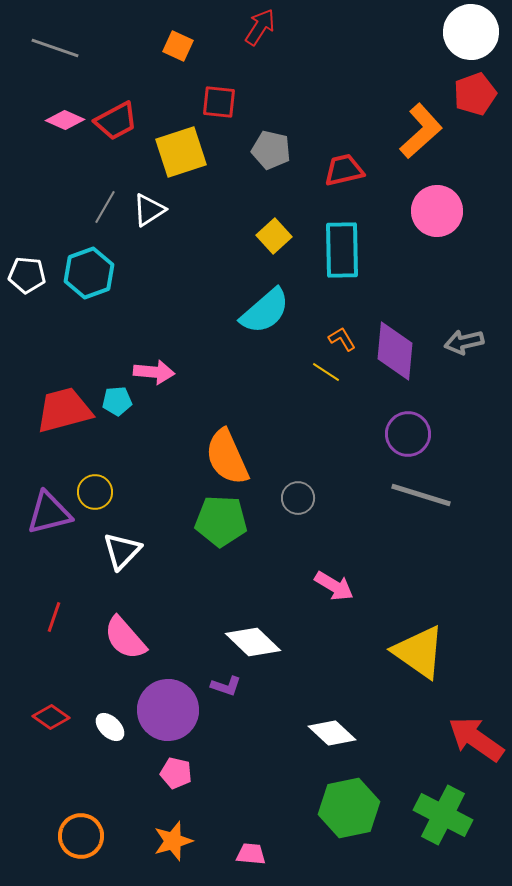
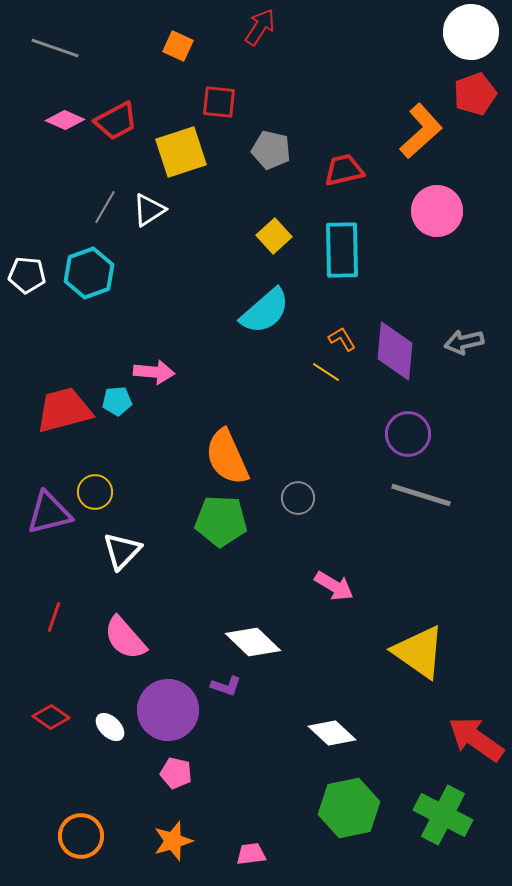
pink trapezoid at (251, 854): rotated 12 degrees counterclockwise
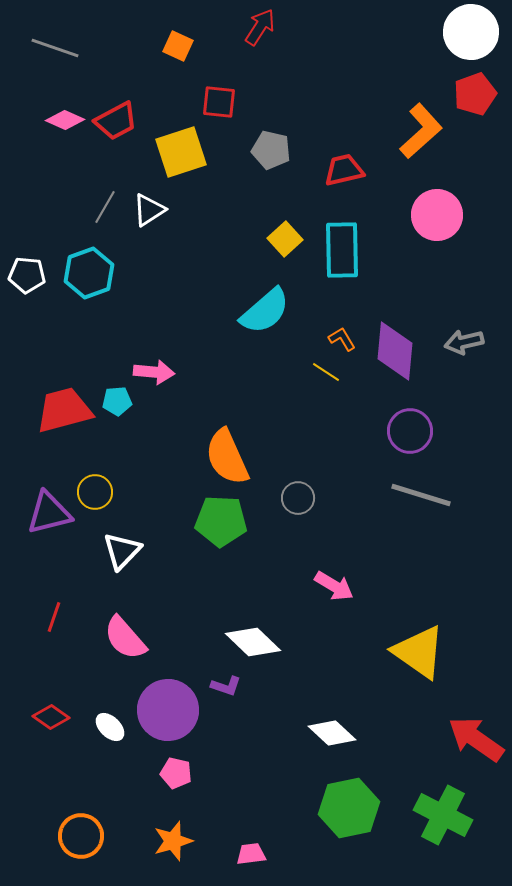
pink circle at (437, 211): moved 4 px down
yellow square at (274, 236): moved 11 px right, 3 px down
purple circle at (408, 434): moved 2 px right, 3 px up
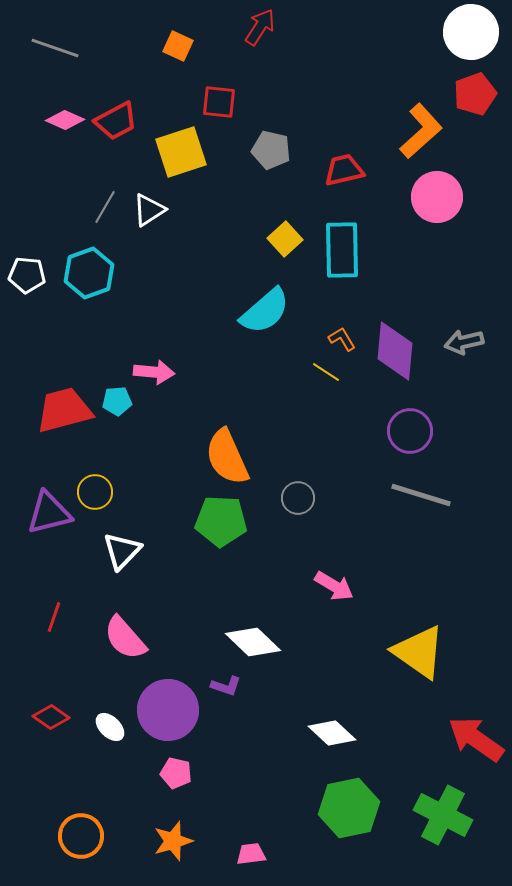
pink circle at (437, 215): moved 18 px up
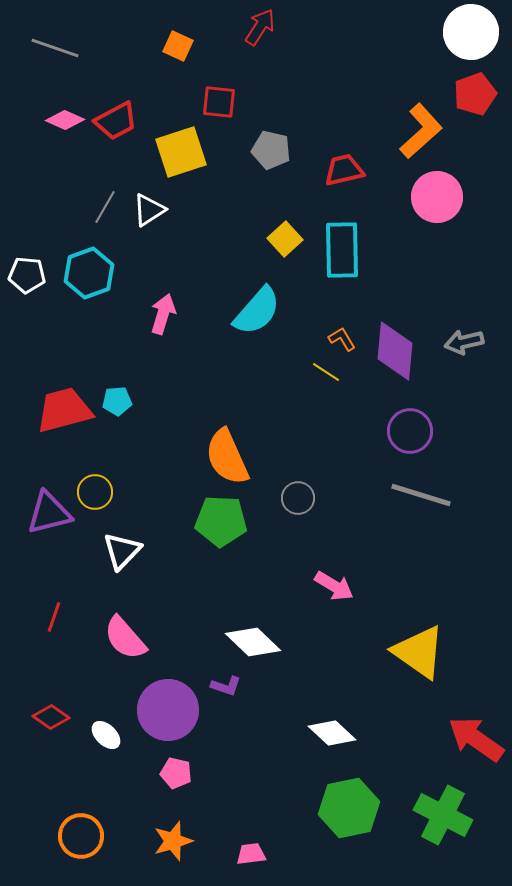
cyan semicircle at (265, 311): moved 8 px left; rotated 8 degrees counterclockwise
pink arrow at (154, 372): moved 9 px right, 58 px up; rotated 78 degrees counterclockwise
white ellipse at (110, 727): moved 4 px left, 8 px down
